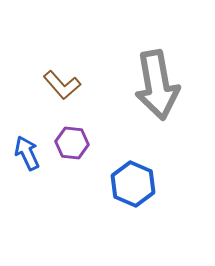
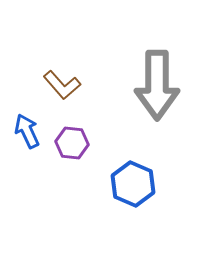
gray arrow: rotated 10 degrees clockwise
blue arrow: moved 22 px up
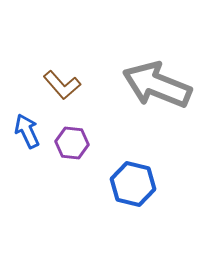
gray arrow: rotated 112 degrees clockwise
blue hexagon: rotated 9 degrees counterclockwise
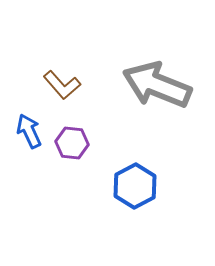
blue arrow: moved 2 px right
blue hexagon: moved 2 px right, 2 px down; rotated 18 degrees clockwise
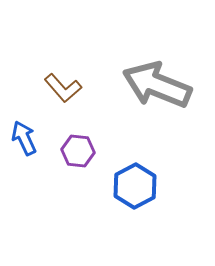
brown L-shape: moved 1 px right, 3 px down
blue arrow: moved 5 px left, 7 px down
purple hexagon: moved 6 px right, 8 px down
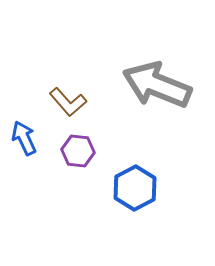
brown L-shape: moved 5 px right, 14 px down
blue hexagon: moved 2 px down
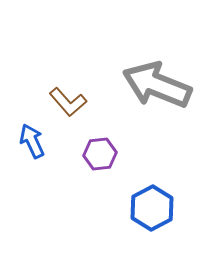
blue arrow: moved 8 px right, 3 px down
purple hexagon: moved 22 px right, 3 px down; rotated 12 degrees counterclockwise
blue hexagon: moved 17 px right, 20 px down
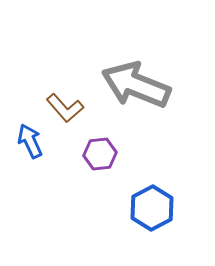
gray arrow: moved 21 px left
brown L-shape: moved 3 px left, 6 px down
blue arrow: moved 2 px left
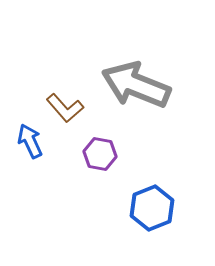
purple hexagon: rotated 16 degrees clockwise
blue hexagon: rotated 6 degrees clockwise
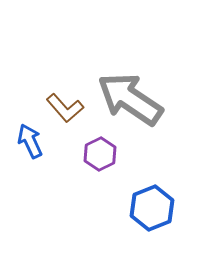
gray arrow: moved 6 px left, 14 px down; rotated 12 degrees clockwise
purple hexagon: rotated 24 degrees clockwise
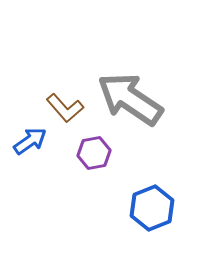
blue arrow: rotated 80 degrees clockwise
purple hexagon: moved 6 px left, 1 px up; rotated 16 degrees clockwise
